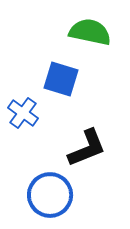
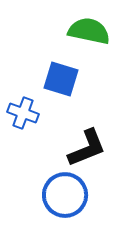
green semicircle: moved 1 px left, 1 px up
blue cross: rotated 16 degrees counterclockwise
blue circle: moved 15 px right
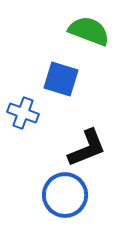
green semicircle: rotated 9 degrees clockwise
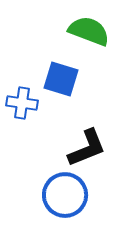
blue cross: moved 1 px left, 10 px up; rotated 12 degrees counterclockwise
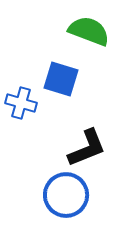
blue cross: moved 1 px left; rotated 8 degrees clockwise
blue circle: moved 1 px right
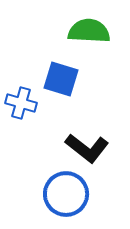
green semicircle: rotated 18 degrees counterclockwise
black L-shape: rotated 60 degrees clockwise
blue circle: moved 1 px up
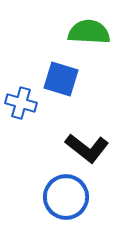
green semicircle: moved 1 px down
blue circle: moved 3 px down
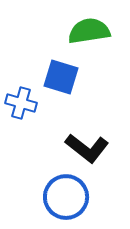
green semicircle: moved 1 px up; rotated 12 degrees counterclockwise
blue square: moved 2 px up
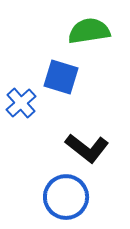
blue cross: rotated 32 degrees clockwise
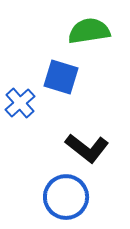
blue cross: moved 1 px left
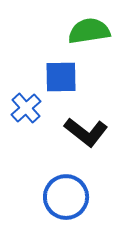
blue square: rotated 18 degrees counterclockwise
blue cross: moved 6 px right, 5 px down
black L-shape: moved 1 px left, 16 px up
